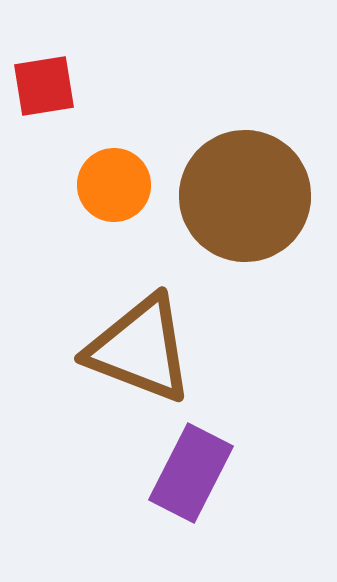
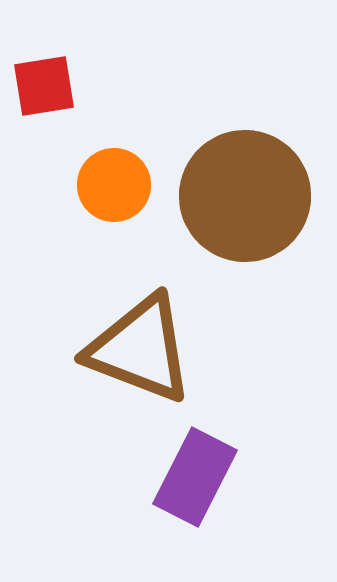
purple rectangle: moved 4 px right, 4 px down
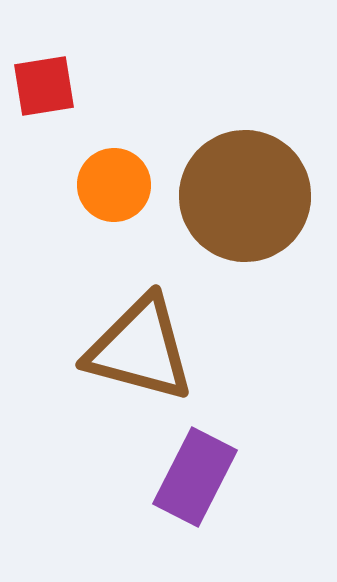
brown triangle: rotated 6 degrees counterclockwise
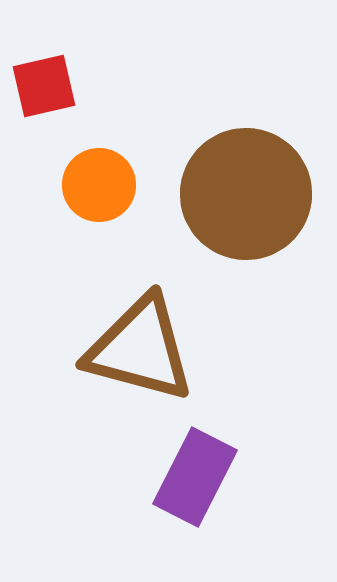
red square: rotated 4 degrees counterclockwise
orange circle: moved 15 px left
brown circle: moved 1 px right, 2 px up
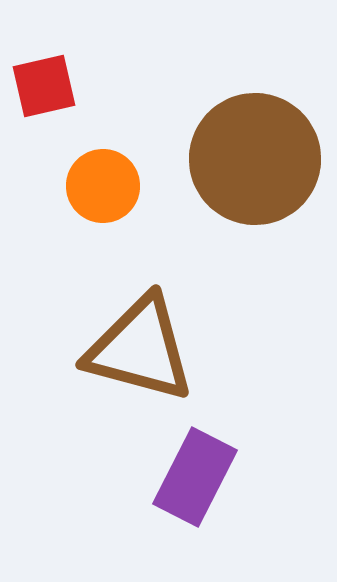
orange circle: moved 4 px right, 1 px down
brown circle: moved 9 px right, 35 px up
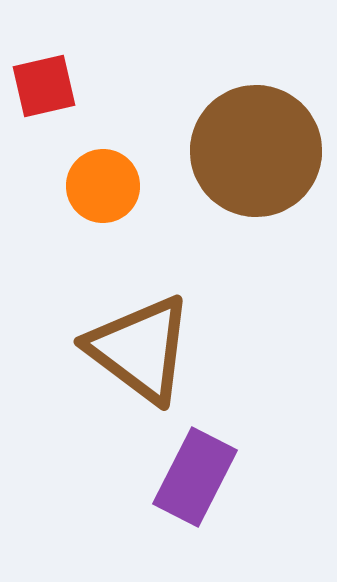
brown circle: moved 1 px right, 8 px up
brown triangle: rotated 22 degrees clockwise
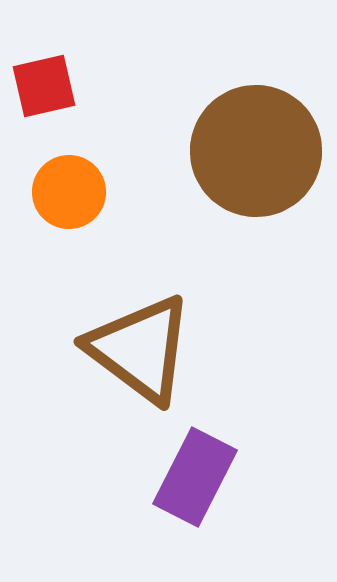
orange circle: moved 34 px left, 6 px down
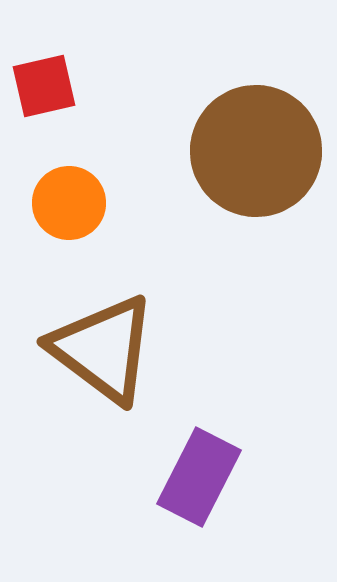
orange circle: moved 11 px down
brown triangle: moved 37 px left
purple rectangle: moved 4 px right
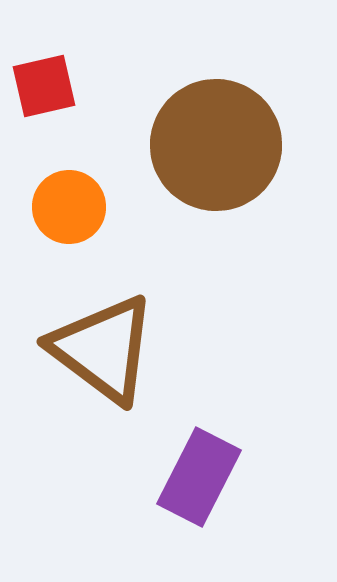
brown circle: moved 40 px left, 6 px up
orange circle: moved 4 px down
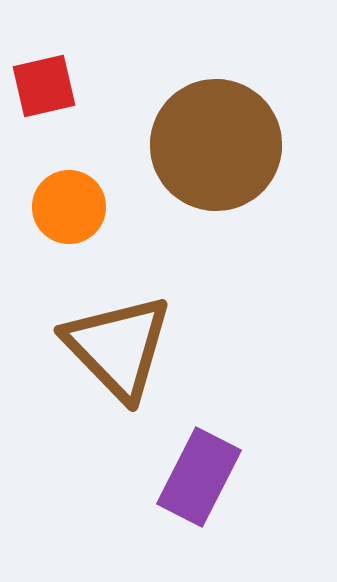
brown triangle: moved 15 px right, 2 px up; rotated 9 degrees clockwise
